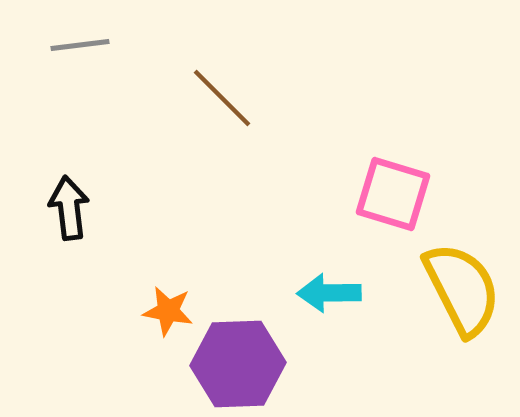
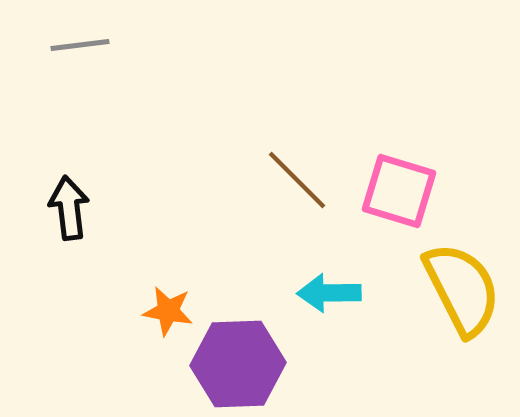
brown line: moved 75 px right, 82 px down
pink square: moved 6 px right, 3 px up
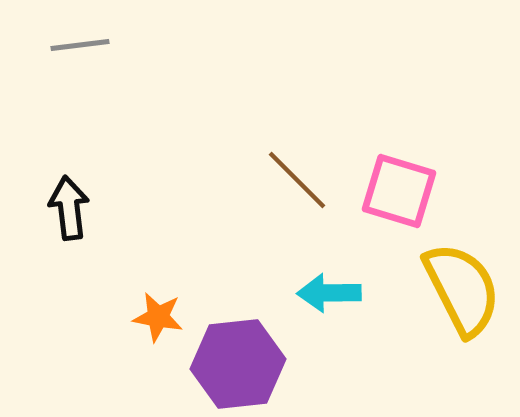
orange star: moved 10 px left, 6 px down
purple hexagon: rotated 4 degrees counterclockwise
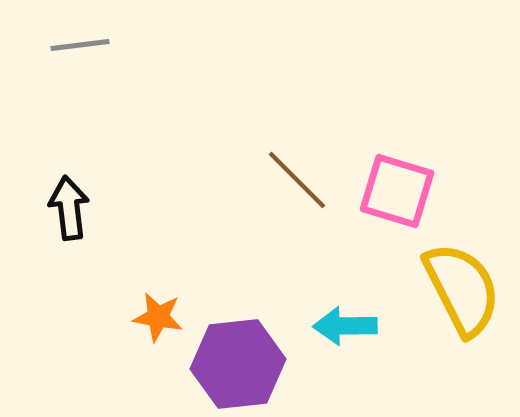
pink square: moved 2 px left
cyan arrow: moved 16 px right, 33 px down
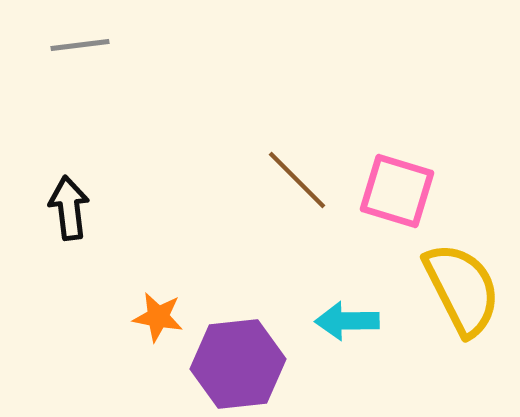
cyan arrow: moved 2 px right, 5 px up
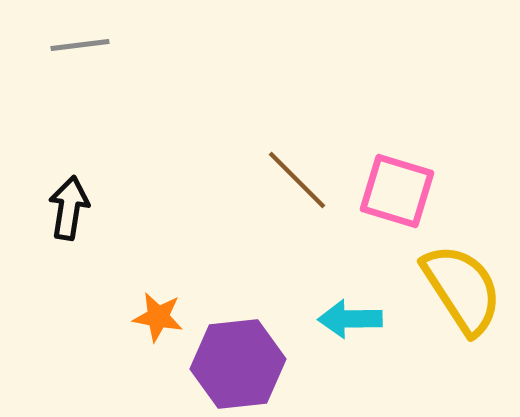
black arrow: rotated 16 degrees clockwise
yellow semicircle: rotated 6 degrees counterclockwise
cyan arrow: moved 3 px right, 2 px up
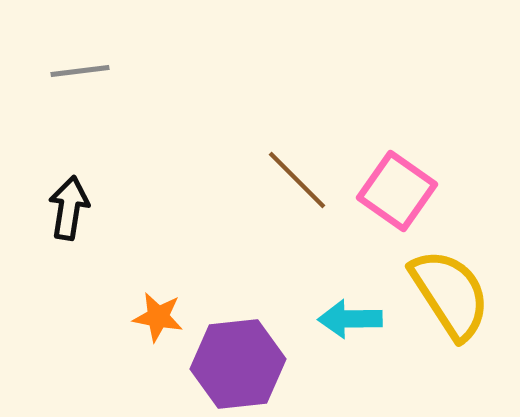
gray line: moved 26 px down
pink square: rotated 18 degrees clockwise
yellow semicircle: moved 12 px left, 5 px down
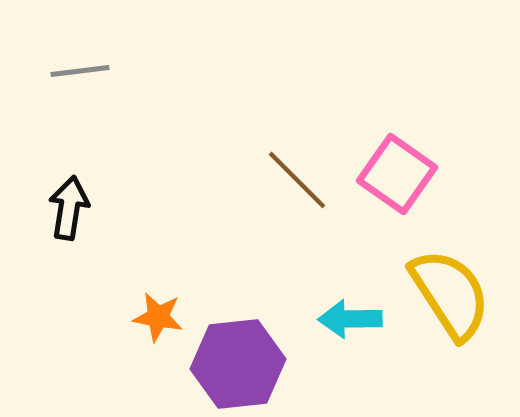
pink square: moved 17 px up
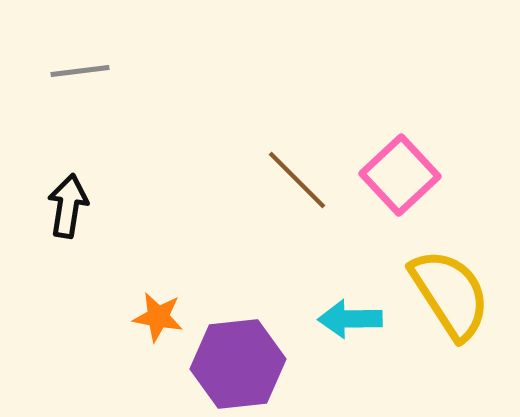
pink square: moved 3 px right, 1 px down; rotated 12 degrees clockwise
black arrow: moved 1 px left, 2 px up
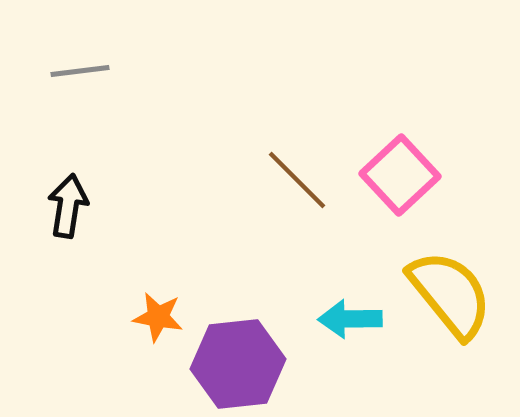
yellow semicircle: rotated 6 degrees counterclockwise
